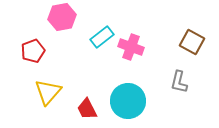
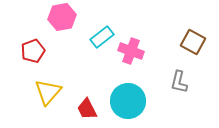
brown square: moved 1 px right
pink cross: moved 4 px down
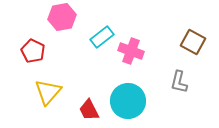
red pentagon: rotated 25 degrees counterclockwise
red trapezoid: moved 2 px right, 1 px down
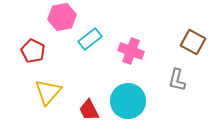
cyan rectangle: moved 12 px left, 2 px down
gray L-shape: moved 2 px left, 2 px up
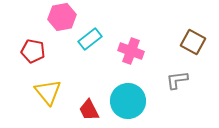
red pentagon: rotated 15 degrees counterclockwise
gray L-shape: rotated 70 degrees clockwise
yellow triangle: rotated 20 degrees counterclockwise
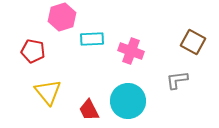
pink hexagon: rotated 8 degrees counterclockwise
cyan rectangle: moved 2 px right; rotated 35 degrees clockwise
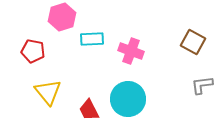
gray L-shape: moved 25 px right, 5 px down
cyan circle: moved 2 px up
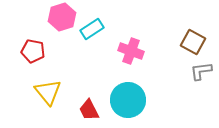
cyan rectangle: moved 10 px up; rotated 30 degrees counterclockwise
gray L-shape: moved 1 px left, 14 px up
cyan circle: moved 1 px down
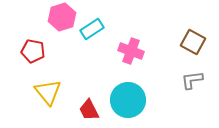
gray L-shape: moved 9 px left, 9 px down
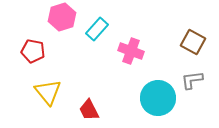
cyan rectangle: moved 5 px right; rotated 15 degrees counterclockwise
cyan circle: moved 30 px right, 2 px up
